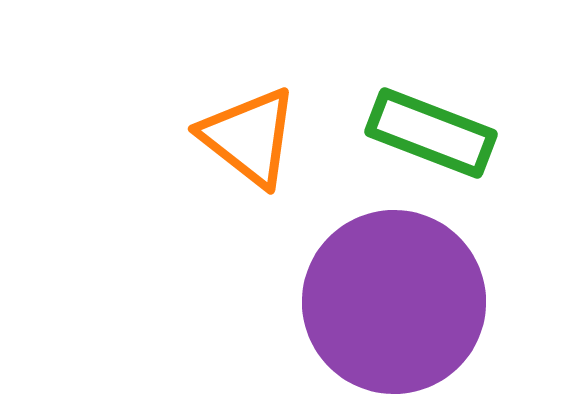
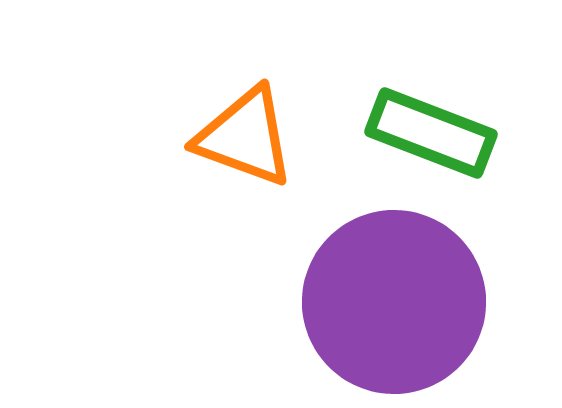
orange triangle: moved 4 px left; rotated 18 degrees counterclockwise
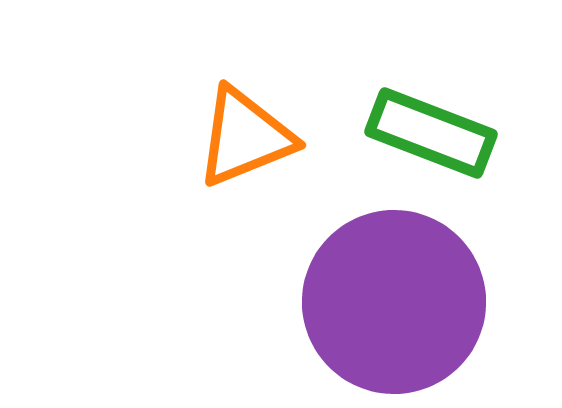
orange triangle: rotated 42 degrees counterclockwise
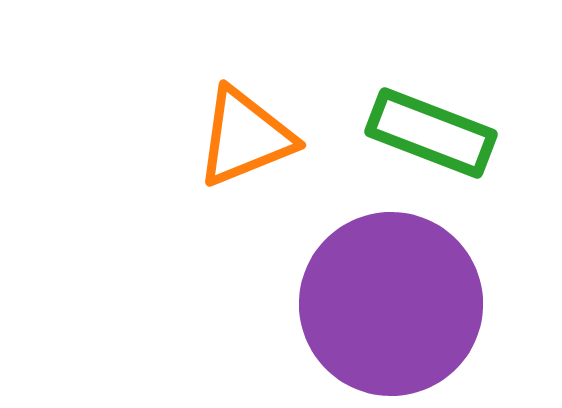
purple circle: moved 3 px left, 2 px down
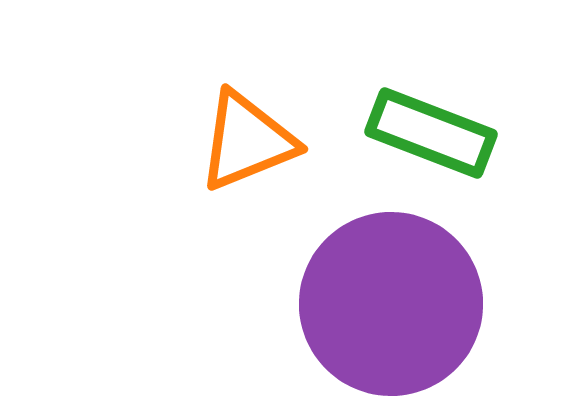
orange triangle: moved 2 px right, 4 px down
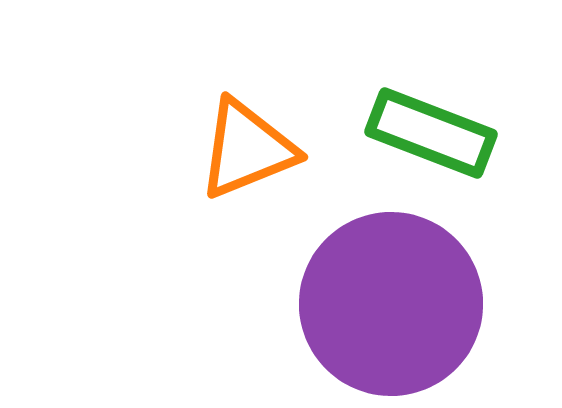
orange triangle: moved 8 px down
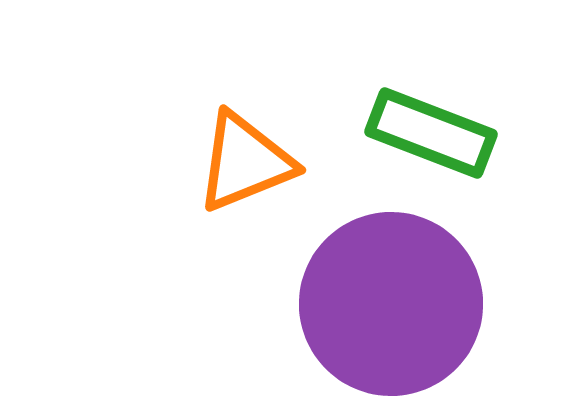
orange triangle: moved 2 px left, 13 px down
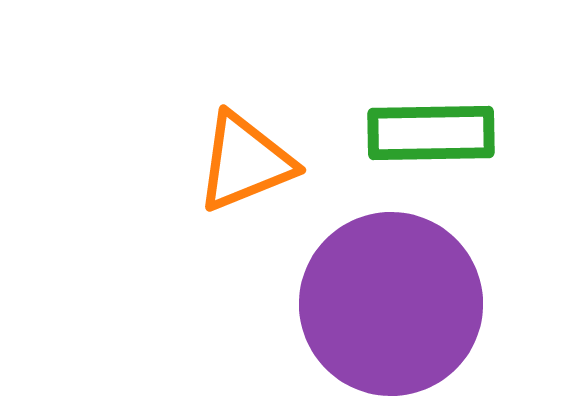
green rectangle: rotated 22 degrees counterclockwise
